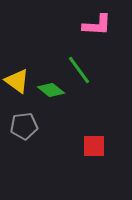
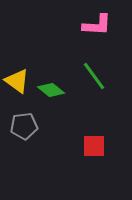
green line: moved 15 px right, 6 px down
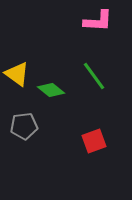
pink L-shape: moved 1 px right, 4 px up
yellow triangle: moved 7 px up
red square: moved 5 px up; rotated 20 degrees counterclockwise
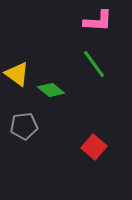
green line: moved 12 px up
red square: moved 6 px down; rotated 30 degrees counterclockwise
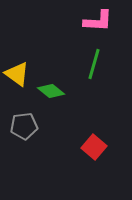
green line: rotated 52 degrees clockwise
green diamond: moved 1 px down
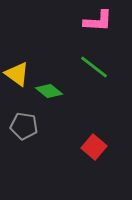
green line: moved 3 px down; rotated 68 degrees counterclockwise
green diamond: moved 2 px left
gray pentagon: rotated 16 degrees clockwise
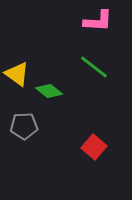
gray pentagon: rotated 12 degrees counterclockwise
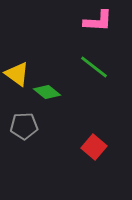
green diamond: moved 2 px left, 1 px down
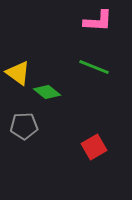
green line: rotated 16 degrees counterclockwise
yellow triangle: moved 1 px right, 1 px up
red square: rotated 20 degrees clockwise
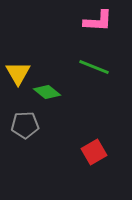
yellow triangle: rotated 24 degrees clockwise
gray pentagon: moved 1 px right, 1 px up
red square: moved 5 px down
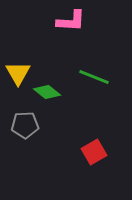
pink L-shape: moved 27 px left
green line: moved 10 px down
